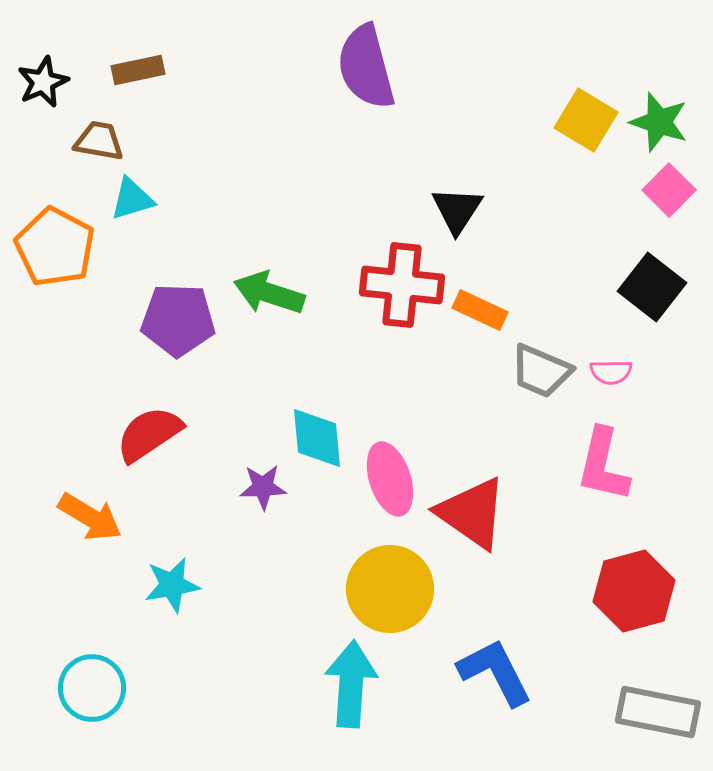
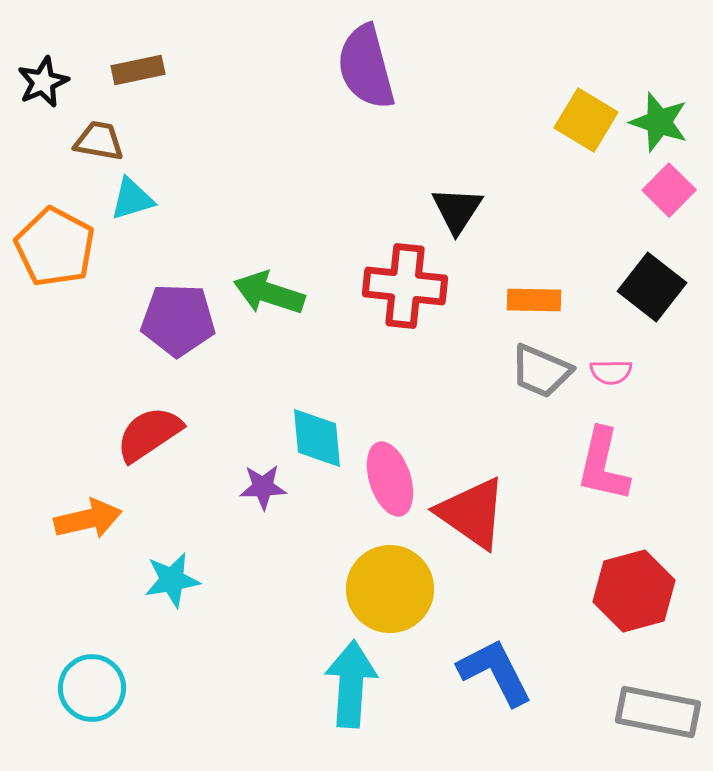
red cross: moved 3 px right, 1 px down
orange rectangle: moved 54 px right, 10 px up; rotated 24 degrees counterclockwise
orange arrow: moved 2 px left, 2 px down; rotated 44 degrees counterclockwise
cyan star: moved 5 px up
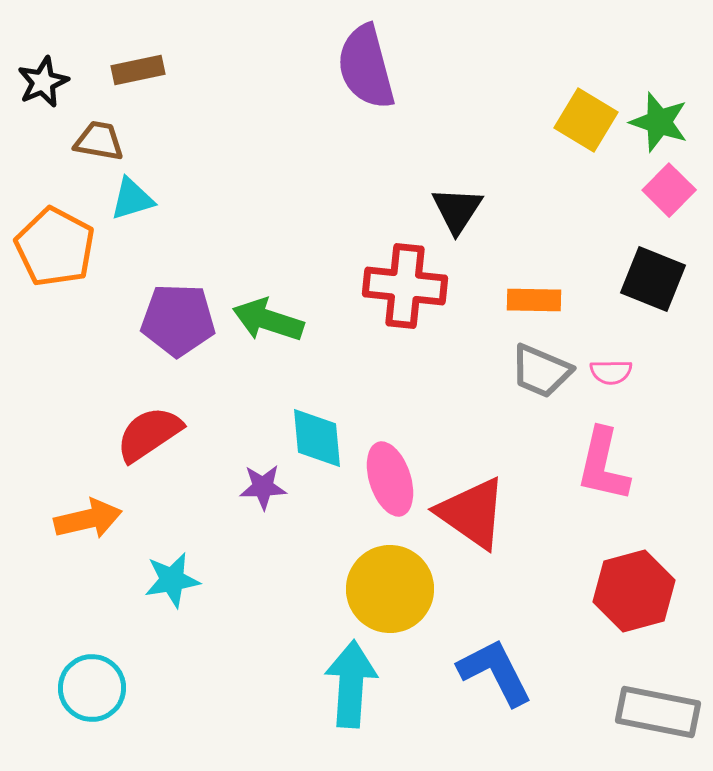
black square: moved 1 px right, 8 px up; rotated 16 degrees counterclockwise
green arrow: moved 1 px left, 27 px down
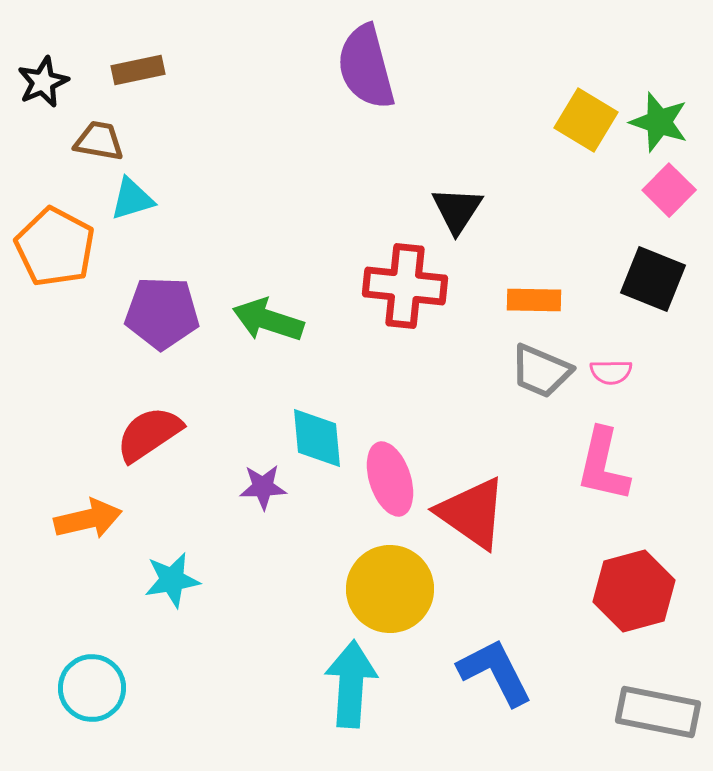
purple pentagon: moved 16 px left, 7 px up
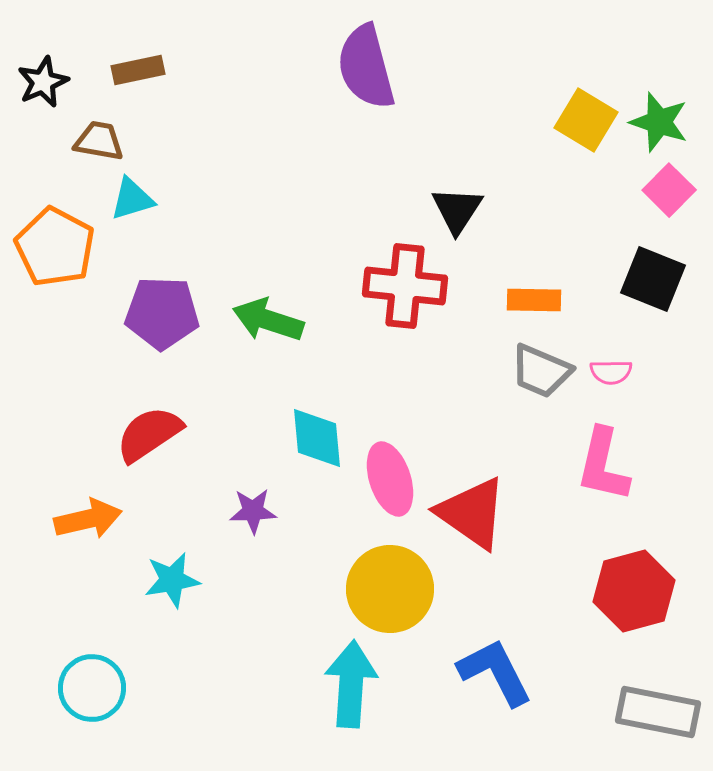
purple star: moved 10 px left, 24 px down
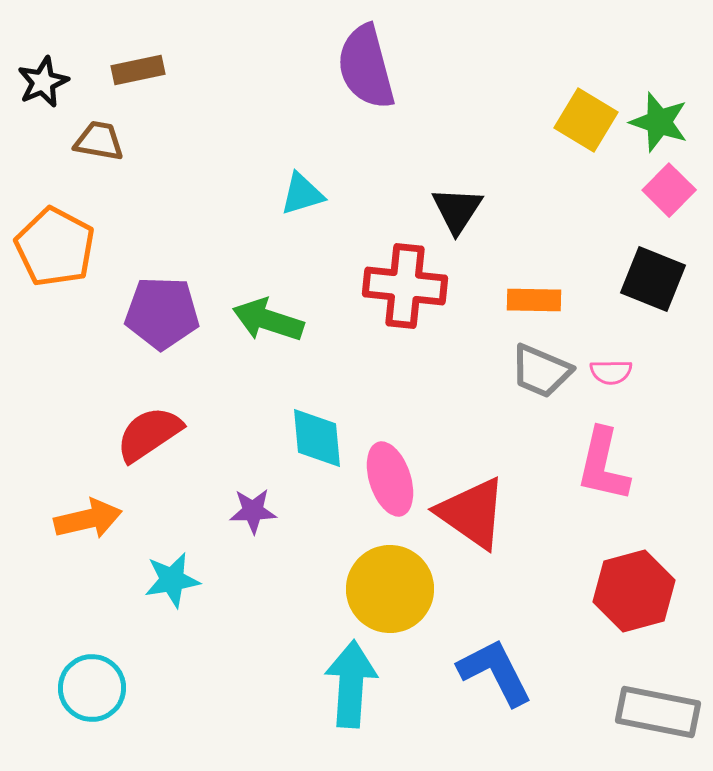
cyan triangle: moved 170 px right, 5 px up
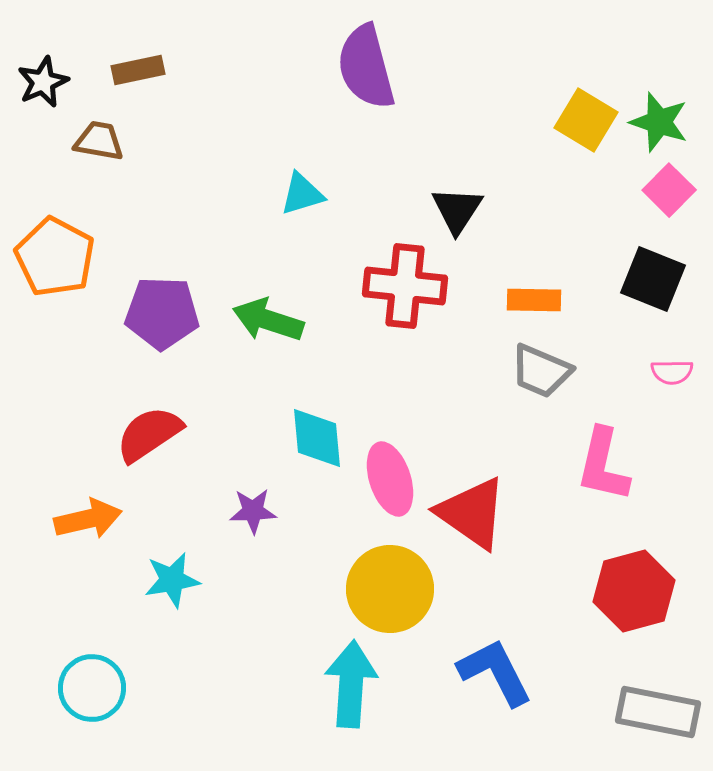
orange pentagon: moved 10 px down
pink semicircle: moved 61 px right
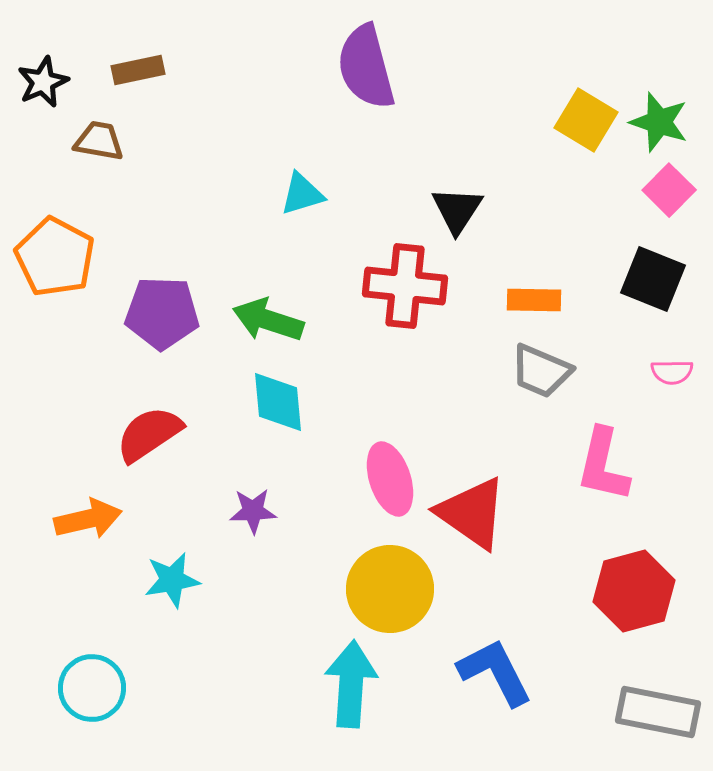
cyan diamond: moved 39 px left, 36 px up
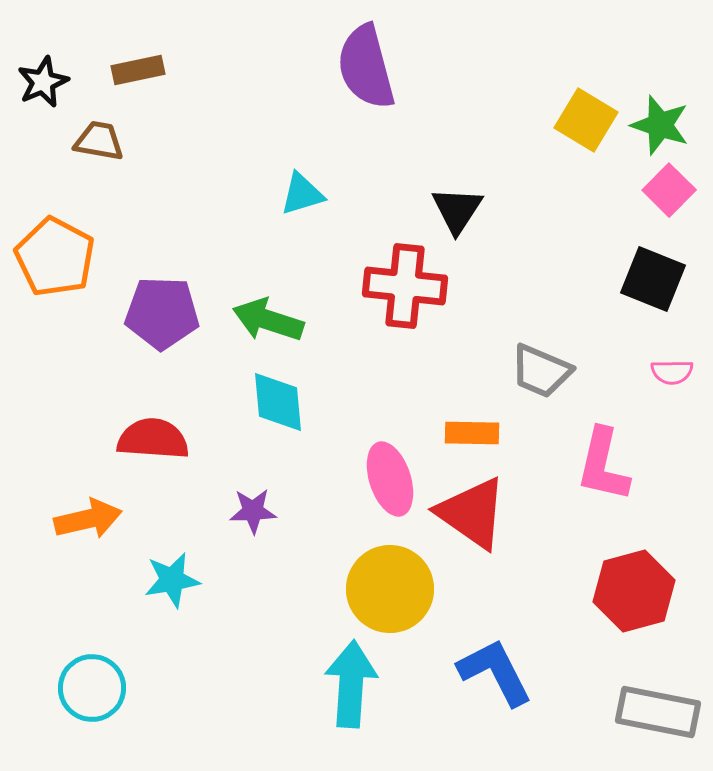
green star: moved 1 px right, 3 px down
orange rectangle: moved 62 px left, 133 px down
red semicircle: moved 4 px right, 5 px down; rotated 38 degrees clockwise
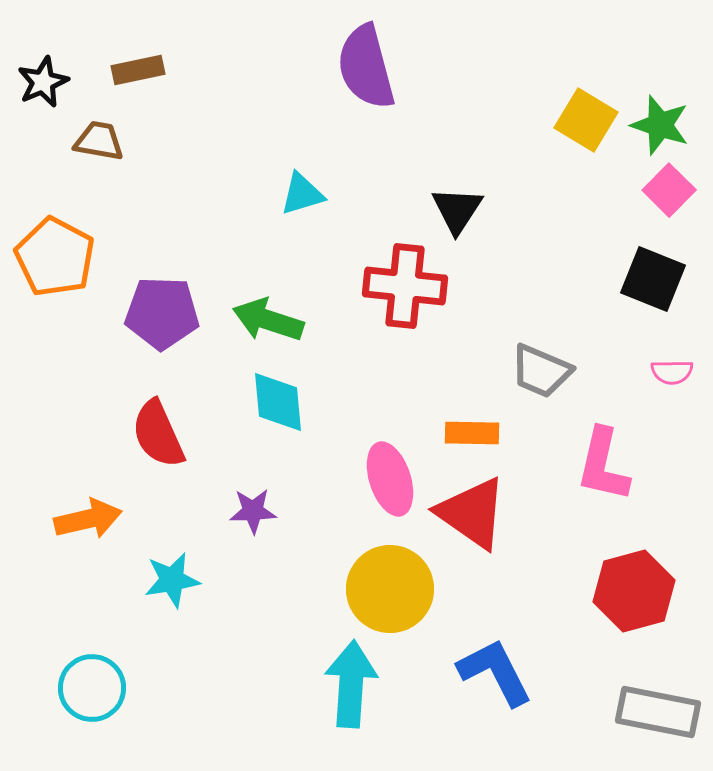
red semicircle: moved 5 px right, 5 px up; rotated 118 degrees counterclockwise
